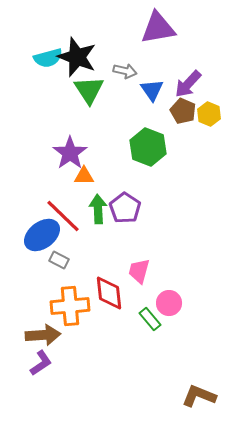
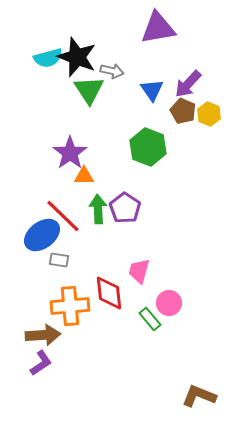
gray arrow: moved 13 px left
gray rectangle: rotated 18 degrees counterclockwise
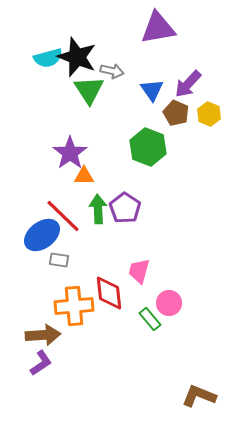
brown pentagon: moved 7 px left, 2 px down
orange cross: moved 4 px right
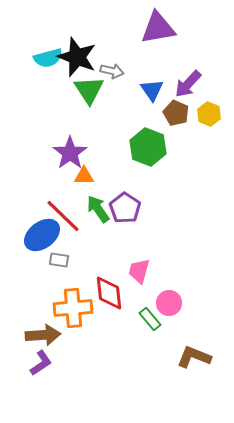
green arrow: rotated 32 degrees counterclockwise
orange cross: moved 1 px left, 2 px down
brown L-shape: moved 5 px left, 39 px up
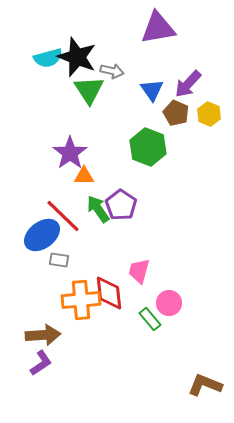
purple pentagon: moved 4 px left, 3 px up
orange cross: moved 8 px right, 8 px up
brown L-shape: moved 11 px right, 28 px down
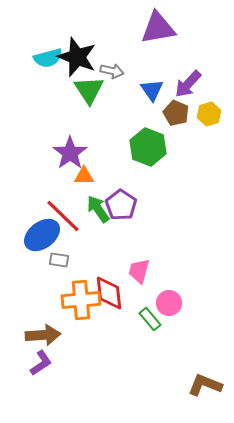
yellow hexagon: rotated 20 degrees clockwise
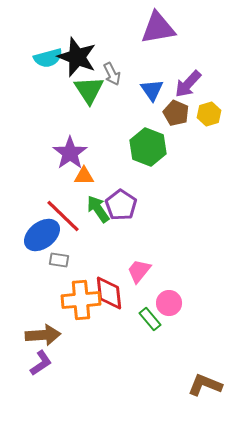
gray arrow: moved 3 px down; rotated 50 degrees clockwise
pink trapezoid: rotated 24 degrees clockwise
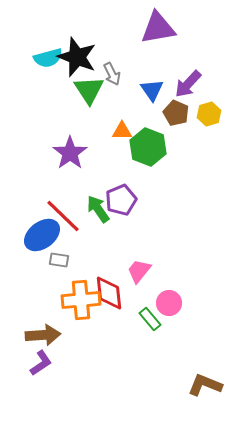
orange triangle: moved 38 px right, 45 px up
purple pentagon: moved 5 px up; rotated 16 degrees clockwise
